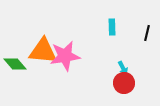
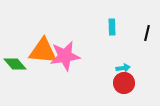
cyan arrow: rotated 72 degrees counterclockwise
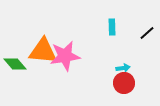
black line: rotated 35 degrees clockwise
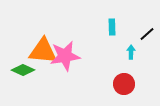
black line: moved 1 px down
green diamond: moved 8 px right, 6 px down; rotated 25 degrees counterclockwise
cyan arrow: moved 8 px right, 16 px up; rotated 80 degrees counterclockwise
red circle: moved 1 px down
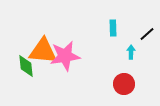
cyan rectangle: moved 1 px right, 1 px down
green diamond: moved 3 px right, 4 px up; rotated 60 degrees clockwise
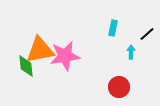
cyan rectangle: rotated 14 degrees clockwise
orange triangle: moved 3 px left, 1 px up; rotated 16 degrees counterclockwise
red circle: moved 5 px left, 3 px down
